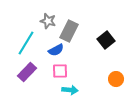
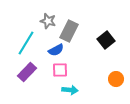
pink square: moved 1 px up
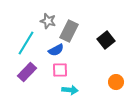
orange circle: moved 3 px down
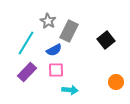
gray star: rotated 14 degrees clockwise
blue semicircle: moved 2 px left
pink square: moved 4 px left
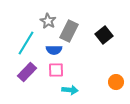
black square: moved 2 px left, 5 px up
blue semicircle: rotated 28 degrees clockwise
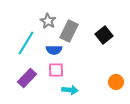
purple rectangle: moved 6 px down
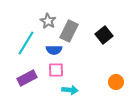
purple rectangle: rotated 18 degrees clockwise
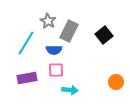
purple rectangle: rotated 18 degrees clockwise
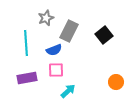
gray star: moved 2 px left, 3 px up; rotated 21 degrees clockwise
cyan line: rotated 35 degrees counterclockwise
blue semicircle: rotated 21 degrees counterclockwise
cyan arrow: moved 2 px left, 1 px down; rotated 49 degrees counterclockwise
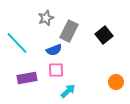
cyan line: moved 9 px left; rotated 40 degrees counterclockwise
